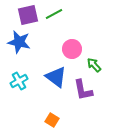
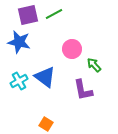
blue triangle: moved 11 px left
orange square: moved 6 px left, 4 px down
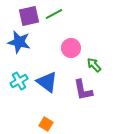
purple square: moved 1 px right, 1 px down
pink circle: moved 1 px left, 1 px up
blue triangle: moved 2 px right, 5 px down
